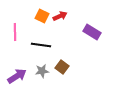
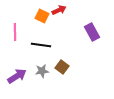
red arrow: moved 1 px left, 6 px up
purple rectangle: rotated 30 degrees clockwise
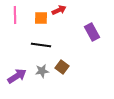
orange square: moved 1 px left, 2 px down; rotated 24 degrees counterclockwise
pink line: moved 17 px up
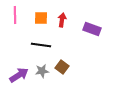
red arrow: moved 3 px right, 10 px down; rotated 56 degrees counterclockwise
purple rectangle: moved 3 px up; rotated 42 degrees counterclockwise
purple arrow: moved 2 px right, 1 px up
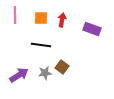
gray star: moved 3 px right, 2 px down
